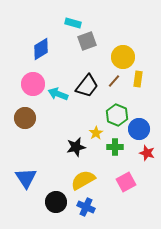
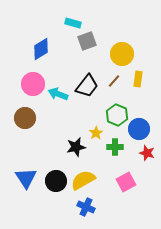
yellow circle: moved 1 px left, 3 px up
black circle: moved 21 px up
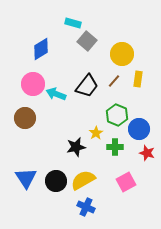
gray square: rotated 30 degrees counterclockwise
cyan arrow: moved 2 px left
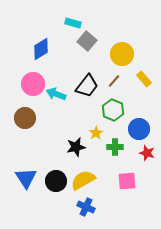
yellow rectangle: moved 6 px right; rotated 49 degrees counterclockwise
green hexagon: moved 4 px left, 5 px up
pink square: moved 1 px right, 1 px up; rotated 24 degrees clockwise
